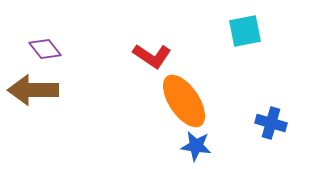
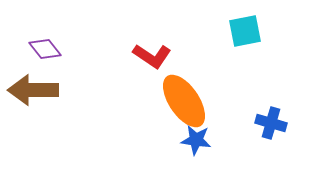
blue star: moved 6 px up
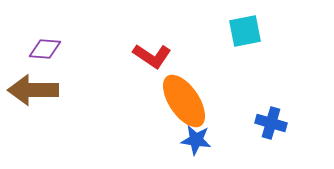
purple diamond: rotated 48 degrees counterclockwise
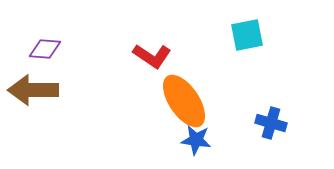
cyan square: moved 2 px right, 4 px down
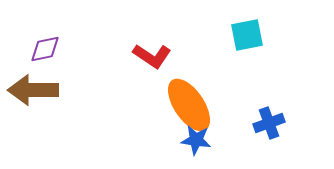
purple diamond: rotated 16 degrees counterclockwise
orange ellipse: moved 5 px right, 4 px down
blue cross: moved 2 px left; rotated 36 degrees counterclockwise
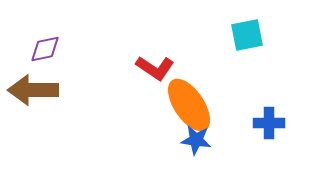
red L-shape: moved 3 px right, 12 px down
blue cross: rotated 20 degrees clockwise
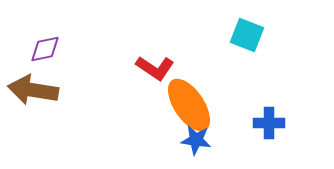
cyan square: rotated 32 degrees clockwise
brown arrow: rotated 9 degrees clockwise
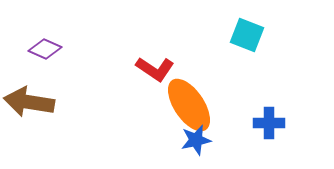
purple diamond: rotated 36 degrees clockwise
red L-shape: moved 1 px down
brown arrow: moved 4 px left, 12 px down
blue star: rotated 20 degrees counterclockwise
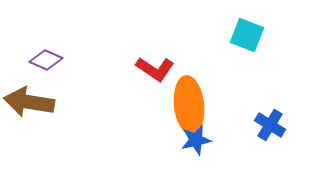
purple diamond: moved 1 px right, 11 px down
orange ellipse: rotated 28 degrees clockwise
blue cross: moved 1 px right, 2 px down; rotated 32 degrees clockwise
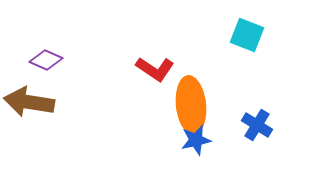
orange ellipse: moved 2 px right
blue cross: moved 13 px left
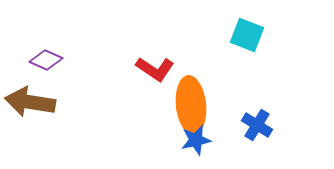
brown arrow: moved 1 px right
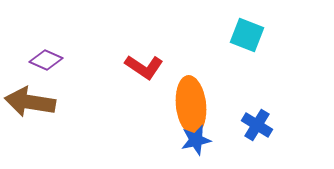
red L-shape: moved 11 px left, 2 px up
